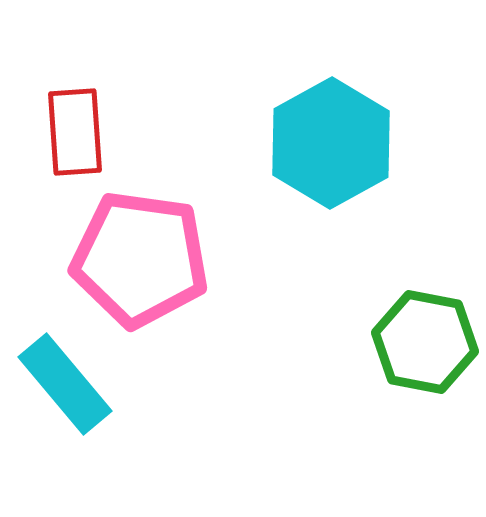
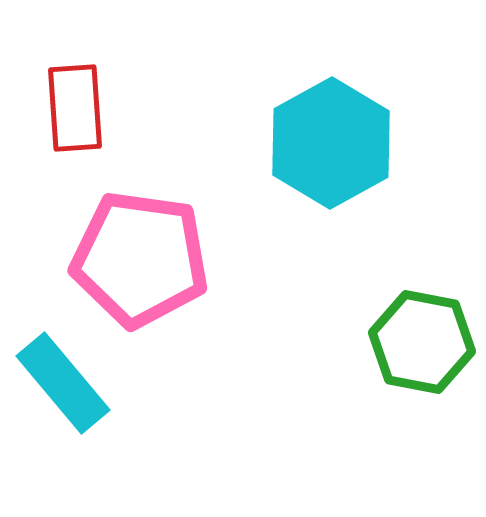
red rectangle: moved 24 px up
green hexagon: moved 3 px left
cyan rectangle: moved 2 px left, 1 px up
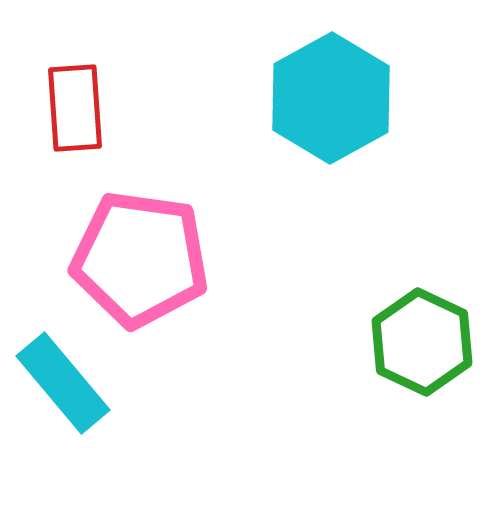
cyan hexagon: moved 45 px up
green hexagon: rotated 14 degrees clockwise
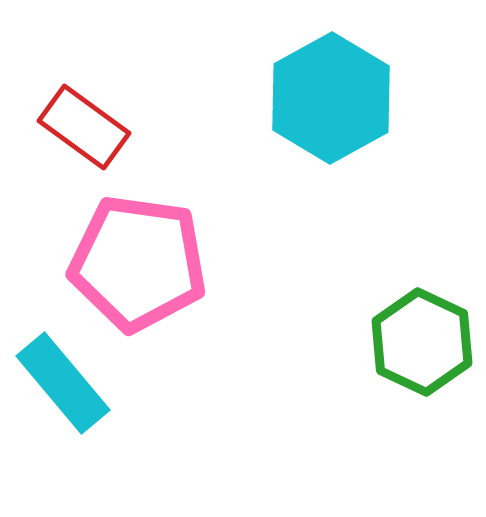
red rectangle: moved 9 px right, 19 px down; rotated 50 degrees counterclockwise
pink pentagon: moved 2 px left, 4 px down
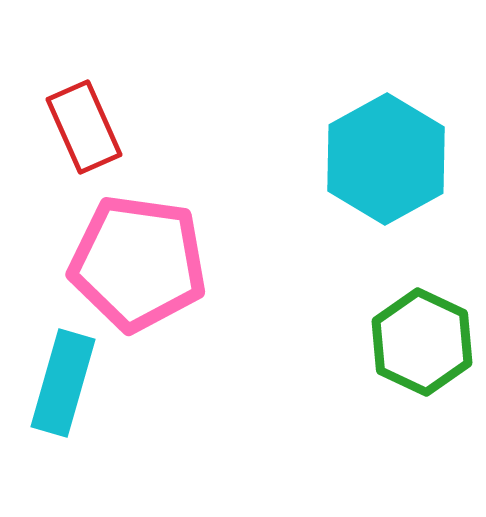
cyan hexagon: moved 55 px right, 61 px down
red rectangle: rotated 30 degrees clockwise
cyan rectangle: rotated 56 degrees clockwise
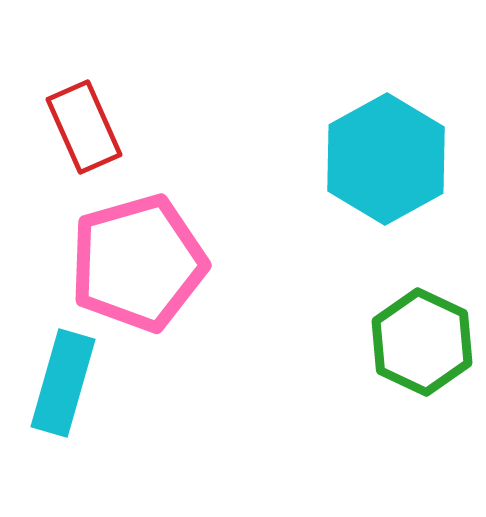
pink pentagon: rotated 24 degrees counterclockwise
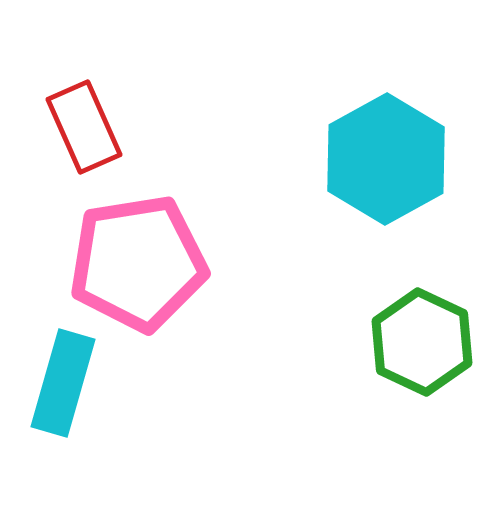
pink pentagon: rotated 7 degrees clockwise
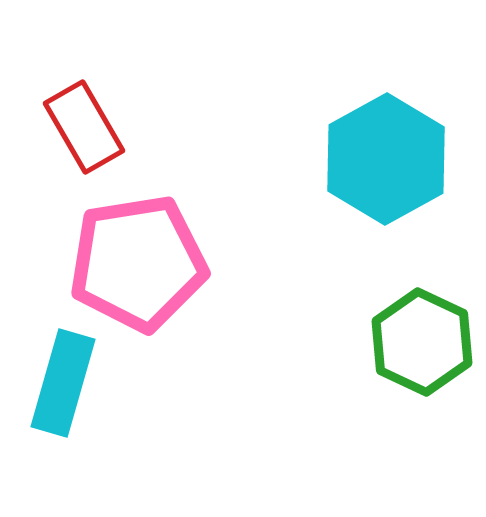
red rectangle: rotated 6 degrees counterclockwise
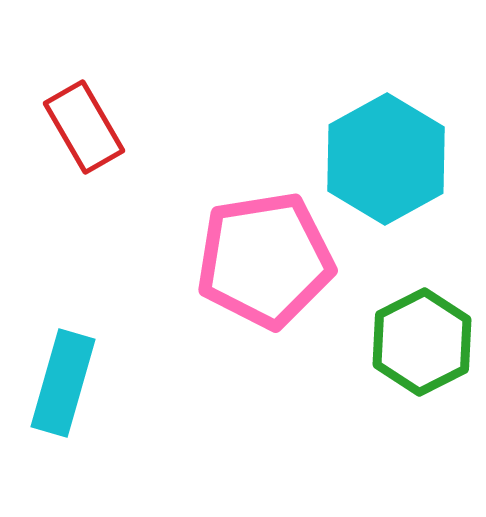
pink pentagon: moved 127 px right, 3 px up
green hexagon: rotated 8 degrees clockwise
